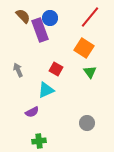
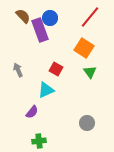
purple semicircle: rotated 24 degrees counterclockwise
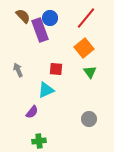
red line: moved 4 px left, 1 px down
orange square: rotated 18 degrees clockwise
red square: rotated 24 degrees counterclockwise
gray circle: moved 2 px right, 4 px up
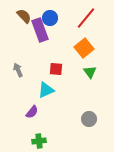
brown semicircle: moved 1 px right
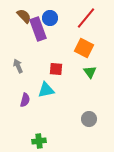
purple rectangle: moved 2 px left, 1 px up
orange square: rotated 24 degrees counterclockwise
gray arrow: moved 4 px up
cyan triangle: rotated 12 degrees clockwise
purple semicircle: moved 7 px left, 12 px up; rotated 24 degrees counterclockwise
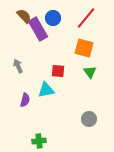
blue circle: moved 3 px right
purple rectangle: rotated 10 degrees counterclockwise
orange square: rotated 12 degrees counterclockwise
red square: moved 2 px right, 2 px down
